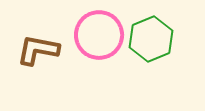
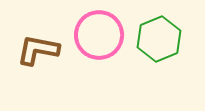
green hexagon: moved 8 px right
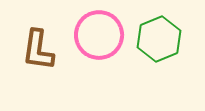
brown L-shape: rotated 93 degrees counterclockwise
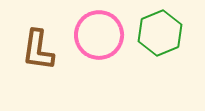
green hexagon: moved 1 px right, 6 px up
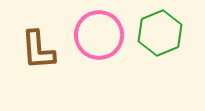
brown L-shape: rotated 12 degrees counterclockwise
